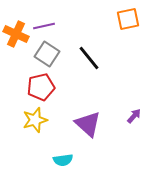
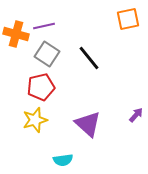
orange cross: rotated 10 degrees counterclockwise
purple arrow: moved 2 px right, 1 px up
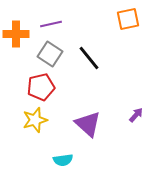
purple line: moved 7 px right, 2 px up
orange cross: rotated 15 degrees counterclockwise
gray square: moved 3 px right
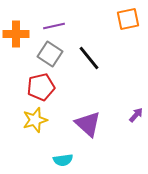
purple line: moved 3 px right, 2 px down
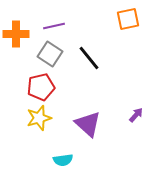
yellow star: moved 4 px right, 2 px up
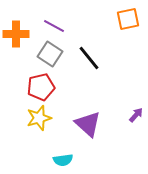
purple line: rotated 40 degrees clockwise
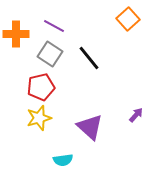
orange square: rotated 30 degrees counterclockwise
purple triangle: moved 2 px right, 3 px down
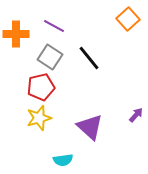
gray square: moved 3 px down
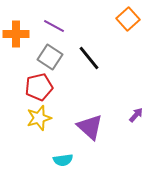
red pentagon: moved 2 px left
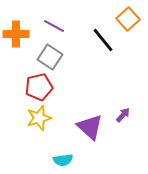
black line: moved 14 px right, 18 px up
purple arrow: moved 13 px left
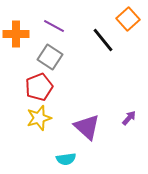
red pentagon: rotated 8 degrees counterclockwise
purple arrow: moved 6 px right, 3 px down
purple triangle: moved 3 px left
cyan semicircle: moved 3 px right, 1 px up
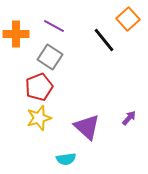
black line: moved 1 px right
